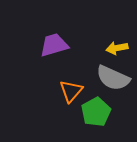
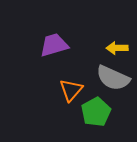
yellow arrow: rotated 10 degrees clockwise
orange triangle: moved 1 px up
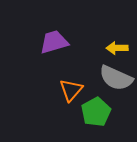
purple trapezoid: moved 3 px up
gray semicircle: moved 3 px right
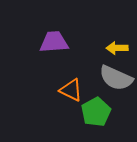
purple trapezoid: rotated 12 degrees clockwise
orange triangle: rotated 45 degrees counterclockwise
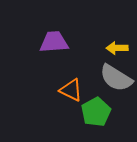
gray semicircle: rotated 8 degrees clockwise
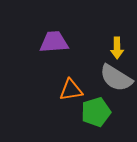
yellow arrow: rotated 90 degrees counterclockwise
orange triangle: rotated 35 degrees counterclockwise
green pentagon: rotated 12 degrees clockwise
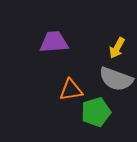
yellow arrow: rotated 30 degrees clockwise
gray semicircle: moved 1 px down; rotated 12 degrees counterclockwise
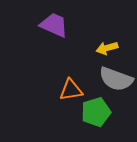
purple trapezoid: moved 17 px up; rotated 28 degrees clockwise
yellow arrow: moved 10 px left; rotated 45 degrees clockwise
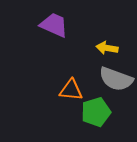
yellow arrow: rotated 25 degrees clockwise
orange triangle: rotated 15 degrees clockwise
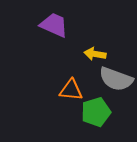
yellow arrow: moved 12 px left, 6 px down
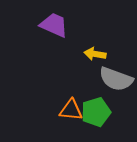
orange triangle: moved 20 px down
